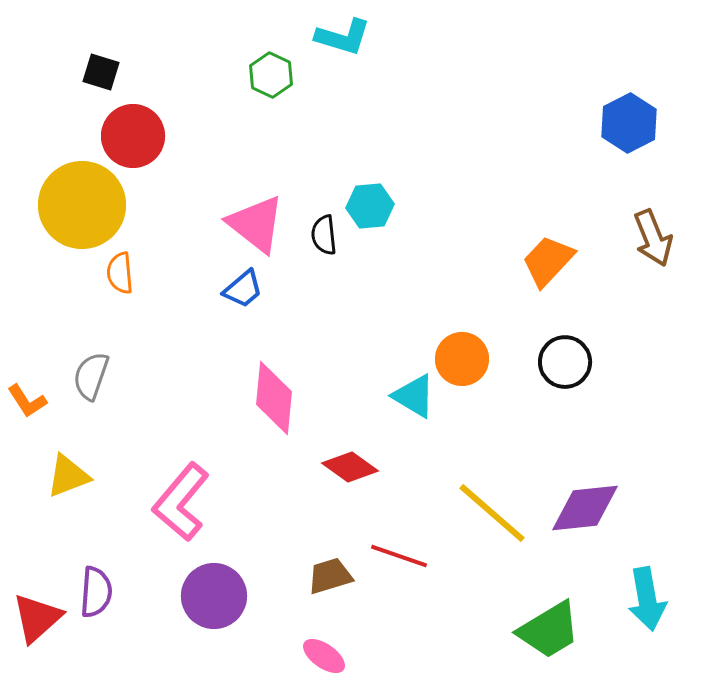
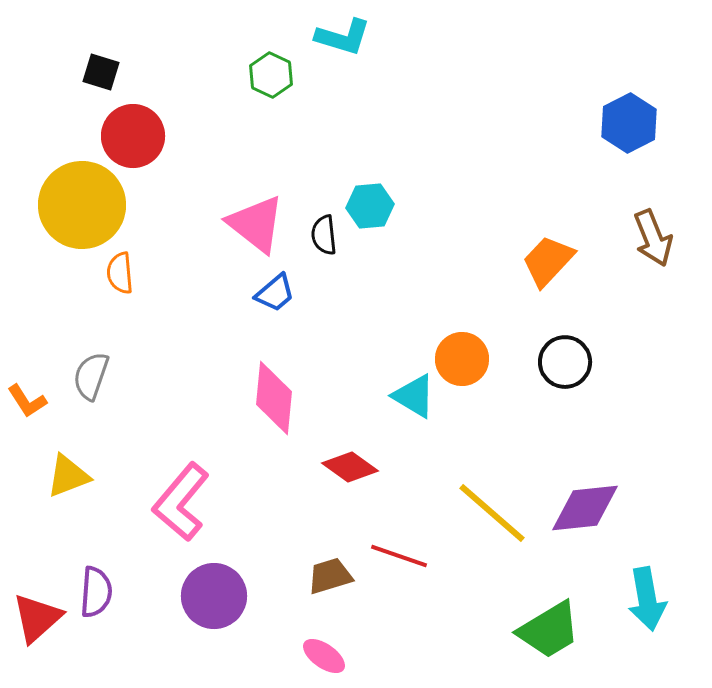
blue trapezoid: moved 32 px right, 4 px down
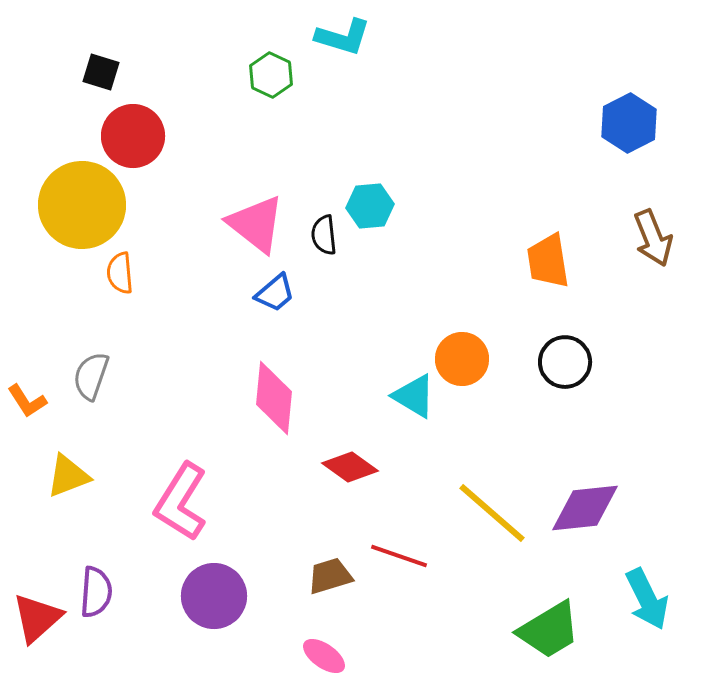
orange trapezoid: rotated 52 degrees counterclockwise
pink L-shape: rotated 8 degrees counterclockwise
cyan arrow: rotated 16 degrees counterclockwise
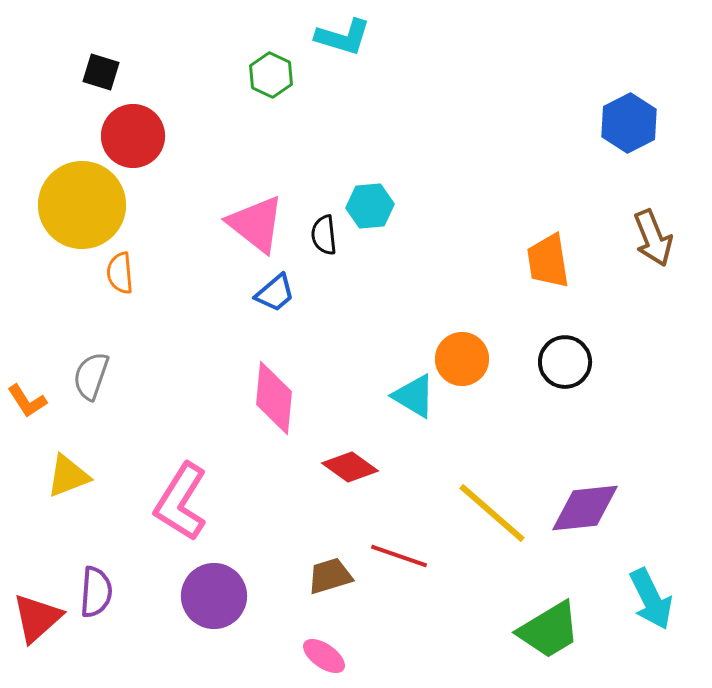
cyan arrow: moved 4 px right
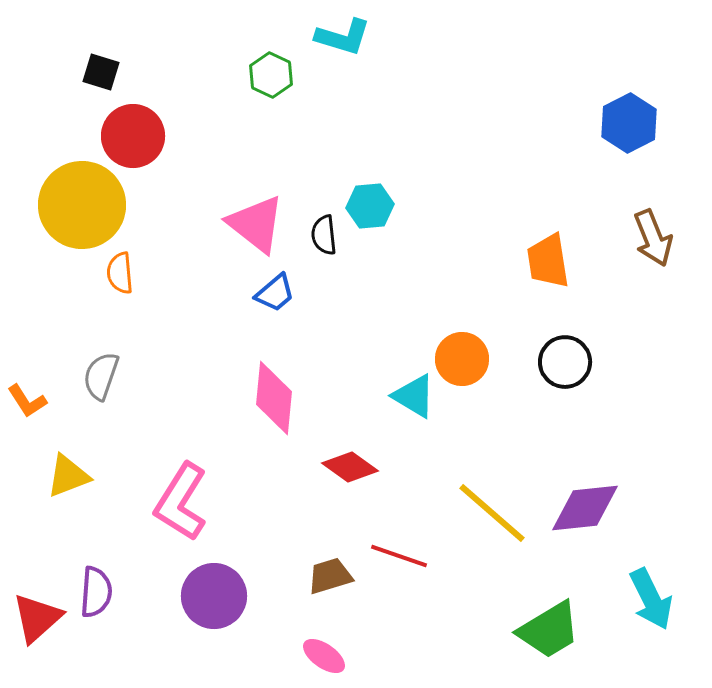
gray semicircle: moved 10 px right
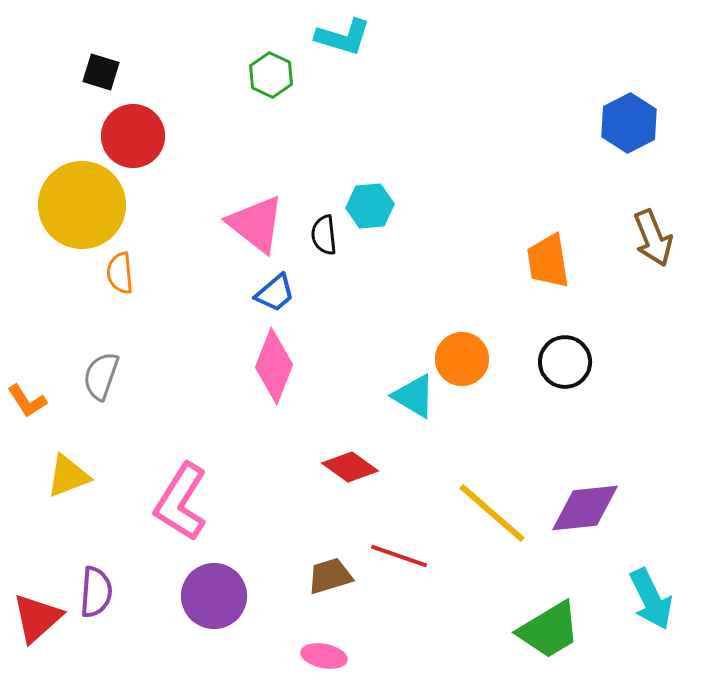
pink diamond: moved 32 px up; rotated 16 degrees clockwise
pink ellipse: rotated 24 degrees counterclockwise
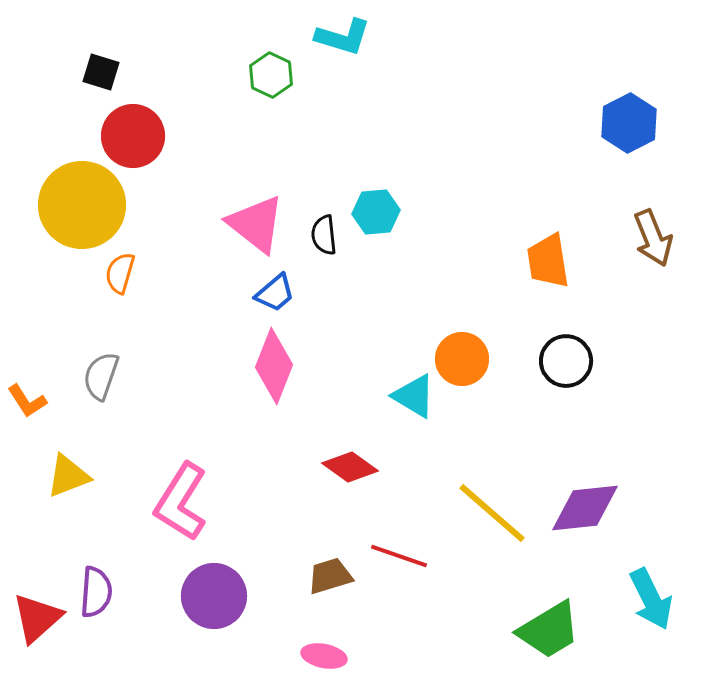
cyan hexagon: moved 6 px right, 6 px down
orange semicircle: rotated 21 degrees clockwise
black circle: moved 1 px right, 1 px up
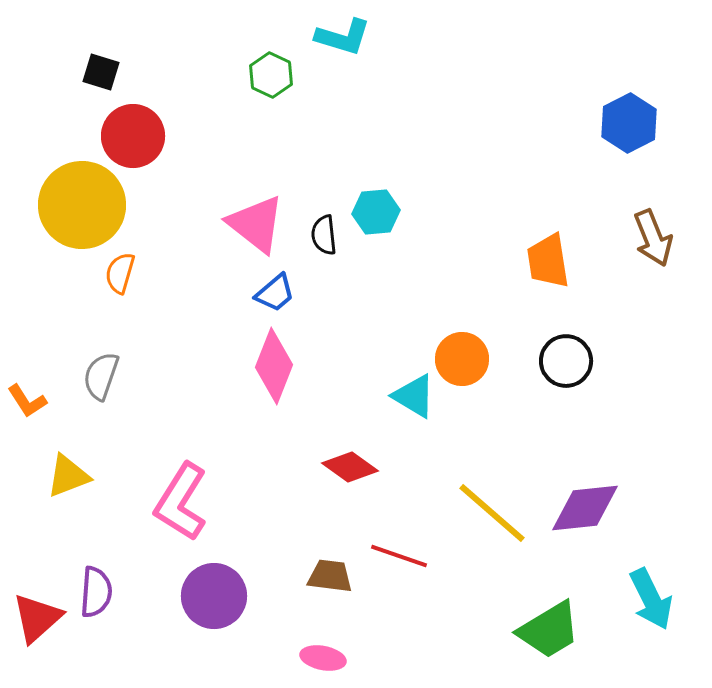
brown trapezoid: rotated 24 degrees clockwise
pink ellipse: moved 1 px left, 2 px down
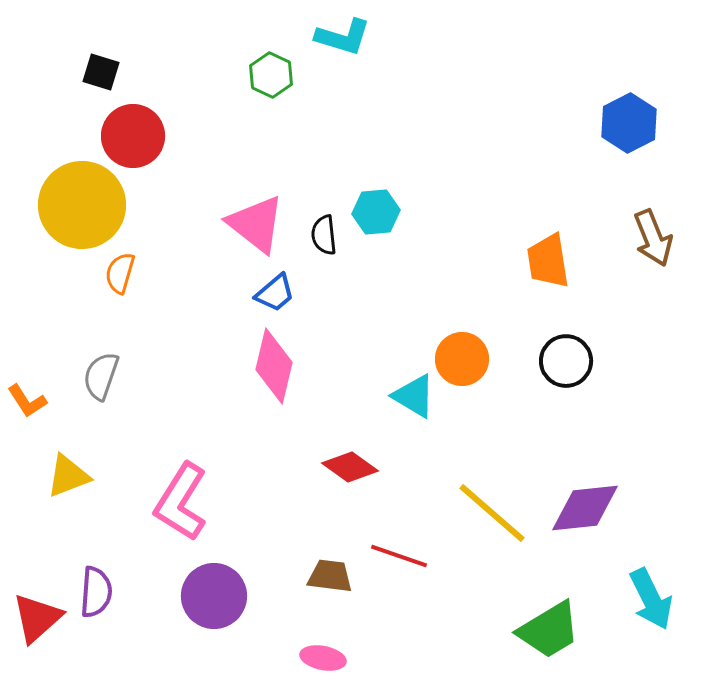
pink diamond: rotated 8 degrees counterclockwise
